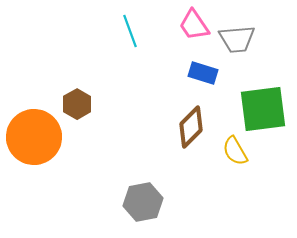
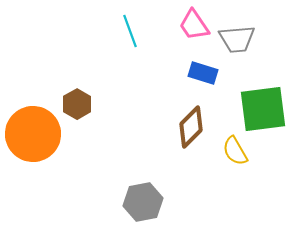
orange circle: moved 1 px left, 3 px up
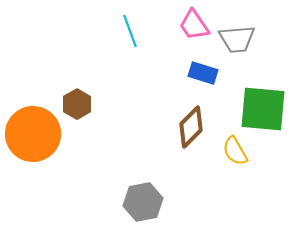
green square: rotated 12 degrees clockwise
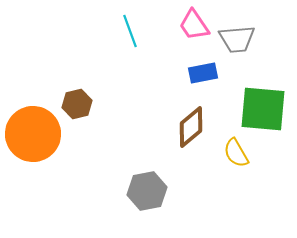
blue rectangle: rotated 28 degrees counterclockwise
brown hexagon: rotated 16 degrees clockwise
brown diamond: rotated 6 degrees clockwise
yellow semicircle: moved 1 px right, 2 px down
gray hexagon: moved 4 px right, 11 px up
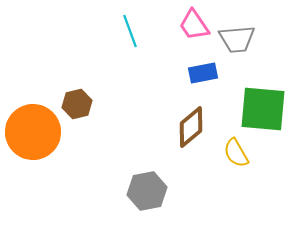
orange circle: moved 2 px up
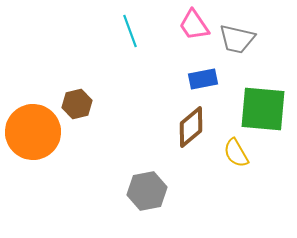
gray trapezoid: rotated 18 degrees clockwise
blue rectangle: moved 6 px down
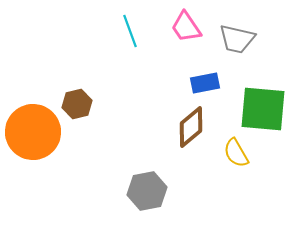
pink trapezoid: moved 8 px left, 2 px down
blue rectangle: moved 2 px right, 4 px down
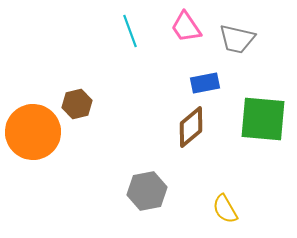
green square: moved 10 px down
yellow semicircle: moved 11 px left, 56 px down
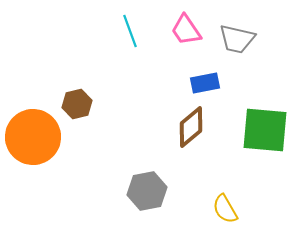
pink trapezoid: moved 3 px down
green square: moved 2 px right, 11 px down
orange circle: moved 5 px down
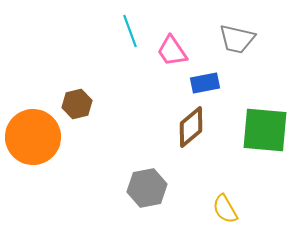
pink trapezoid: moved 14 px left, 21 px down
gray hexagon: moved 3 px up
